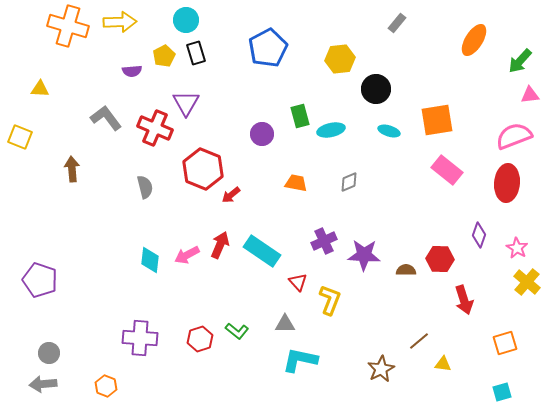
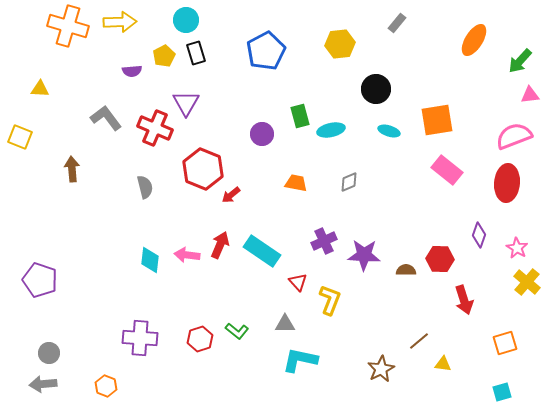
blue pentagon at (268, 48): moved 2 px left, 3 px down
yellow hexagon at (340, 59): moved 15 px up
pink arrow at (187, 255): rotated 35 degrees clockwise
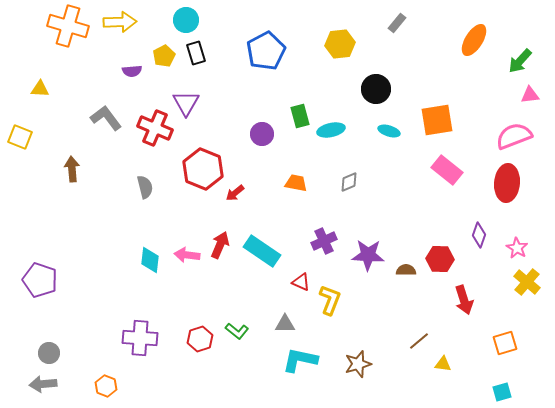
red arrow at (231, 195): moved 4 px right, 2 px up
purple star at (364, 255): moved 4 px right
red triangle at (298, 282): moved 3 px right; rotated 24 degrees counterclockwise
brown star at (381, 369): moved 23 px left, 5 px up; rotated 12 degrees clockwise
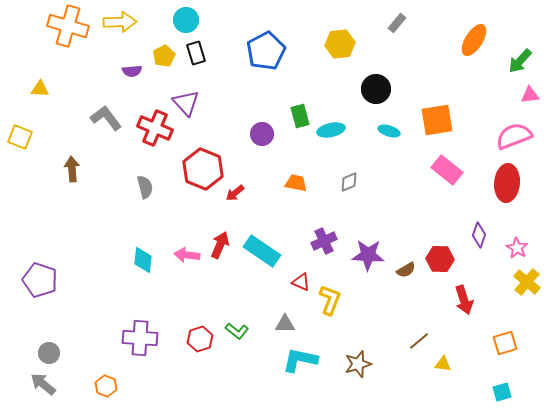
purple triangle at (186, 103): rotated 12 degrees counterclockwise
cyan diamond at (150, 260): moved 7 px left
brown semicircle at (406, 270): rotated 150 degrees clockwise
gray arrow at (43, 384): rotated 44 degrees clockwise
